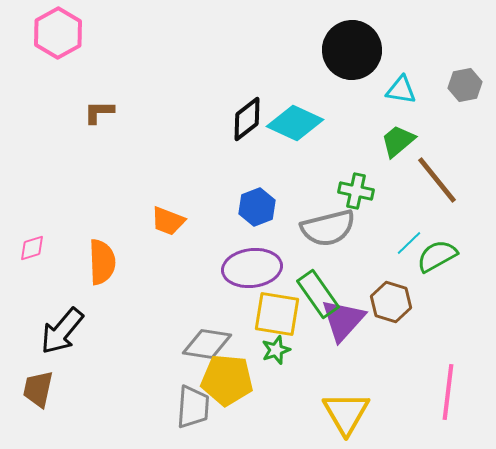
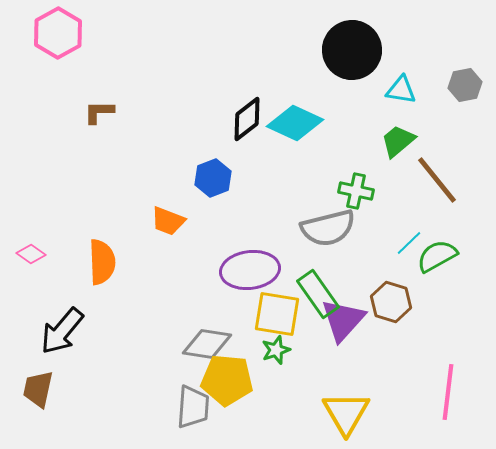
blue hexagon: moved 44 px left, 29 px up
pink diamond: moved 1 px left, 6 px down; rotated 52 degrees clockwise
purple ellipse: moved 2 px left, 2 px down
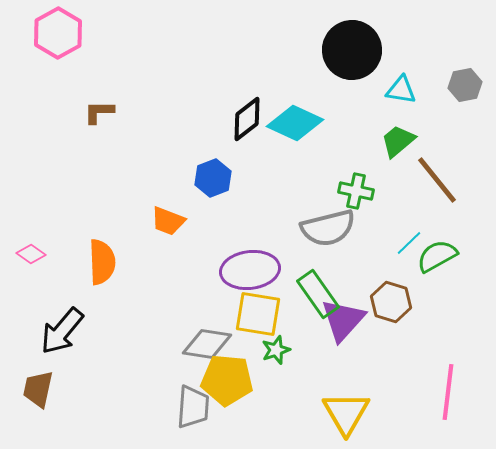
yellow square: moved 19 px left
